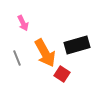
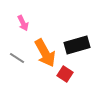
gray line: rotated 35 degrees counterclockwise
red square: moved 3 px right
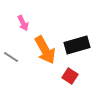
orange arrow: moved 3 px up
gray line: moved 6 px left, 1 px up
red square: moved 5 px right, 2 px down
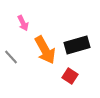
gray line: rotated 14 degrees clockwise
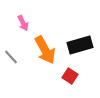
black rectangle: moved 3 px right
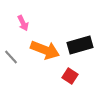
orange arrow: rotated 40 degrees counterclockwise
